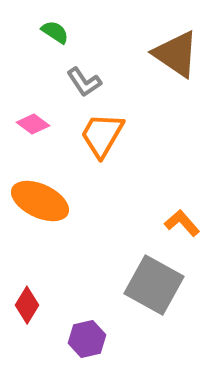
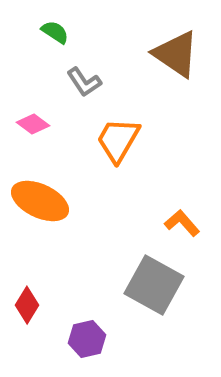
orange trapezoid: moved 16 px right, 5 px down
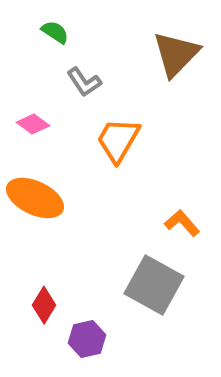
brown triangle: rotated 40 degrees clockwise
orange ellipse: moved 5 px left, 3 px up
red diamond: moved 17 px right
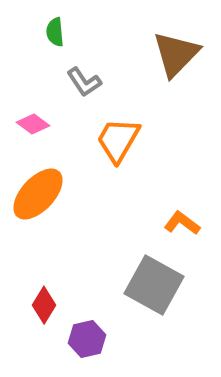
green semicircle: rotated 128 degrees counterclockwise
orange ellipse: moved 3 px right, 4 px up; rotated 72 degrees counterclockwise
orange L-shape: rotated 12 degrees counterclockwise
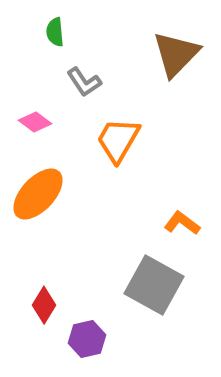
pink diamond: moved 2 px right, 2 px up
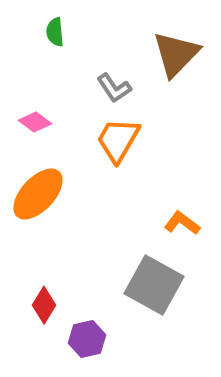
gray L-shape: moved 30 px right, 6 px down
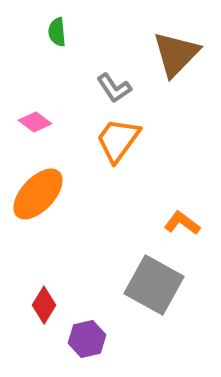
green semicircle: moved 2 px right
orange trapezoid: rotated 6 degrees clockwise
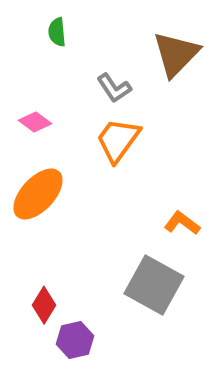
purple hexagon: moved 12 px left, 1 px down
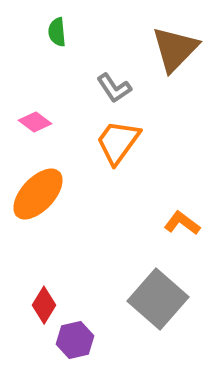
brown triangle: moved 1 px left, 5 px up
orange trapezoid: moved 2 px down
gray square: moved 4 px right, 14 px down; rotated 12 degrees clockwise
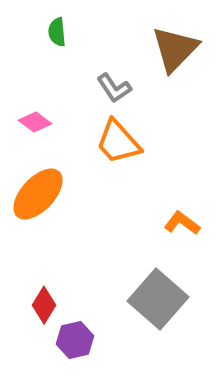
orange trapezoid: rotated 78 degrees counterclockwise
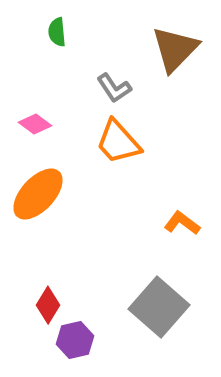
pink diamond: moved 2 px down
gray square: moved 1 px right, 8 px down
red diamond: moved 4 px right
